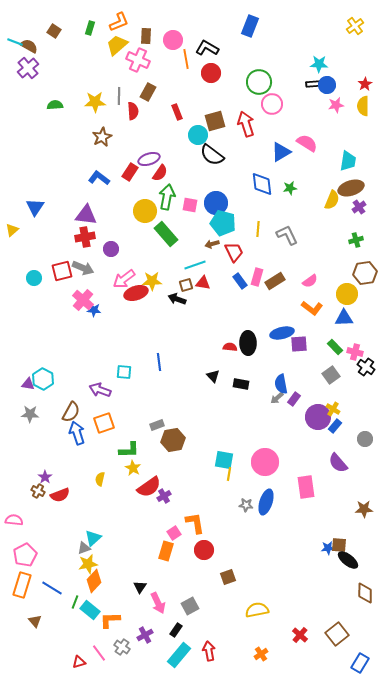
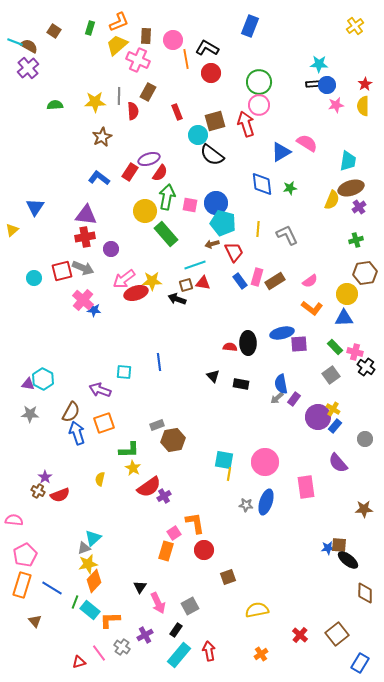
pink circle at (272, 104): moved 13 px left, 1 px down
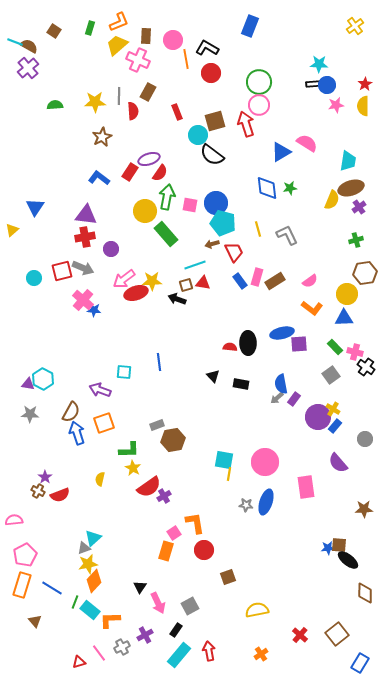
blue diamond at (262, 184): moved 5 px right, 4 px down
yellow line at (258, 229): rotated 21 degrees counterclockwise
pink semicircle at (14, 520): rotated 12 degrees counterclockwise
gray cross at (122, 647): rotated 28 degrees clockwise
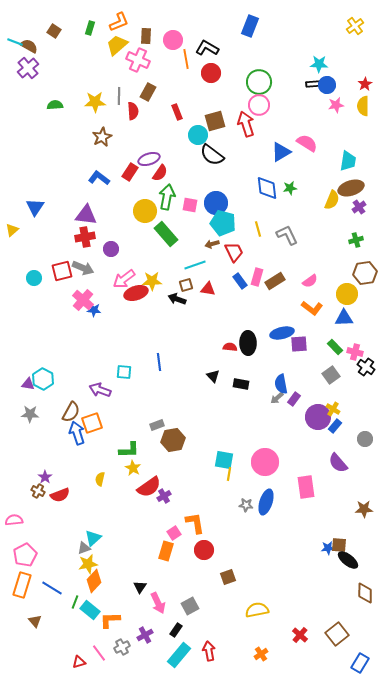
red triangle at (203, 283): moved 5 px right, 6 px down
orange square at (104, 423): moved 12 px left
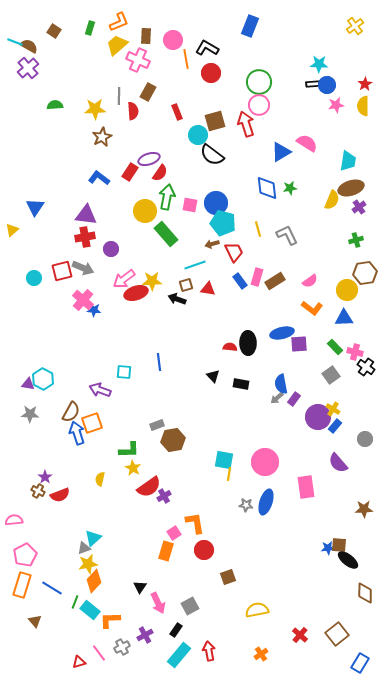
yellow star at (95, 102): moved 7 px down
yellow circle at (347, 294): moved 4 px up
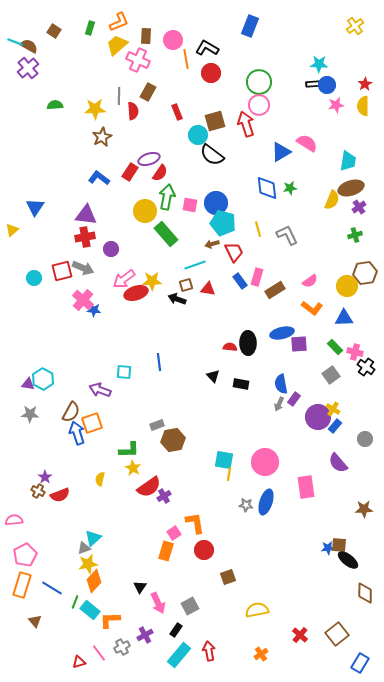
green cross at (356, 240): moved 1 px left, 5 px up
brown rectangle at (275, 281): moved 9 px down
yellow circle at (347, 290): moved 4 px up
gray arrow at (277, 398): moved 2 px right, 6 px down; rotated 24 degrees counterclockwise
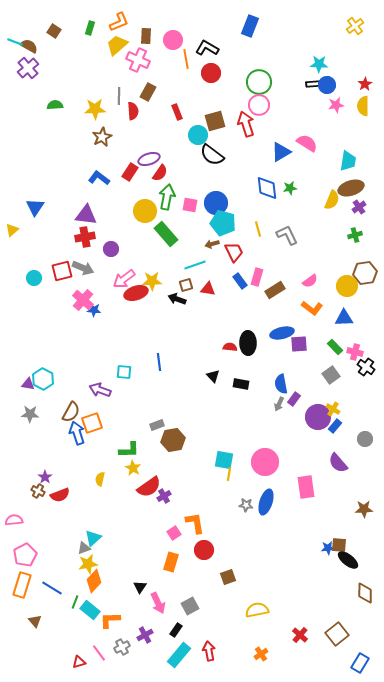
orange rectangle at (166, 551): moved 5 px right, 11 px down
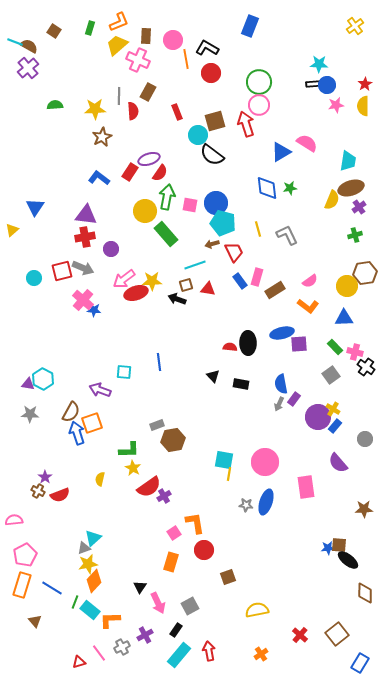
orange L-shape at (312, 308): moved 4 px left, 2 px up
